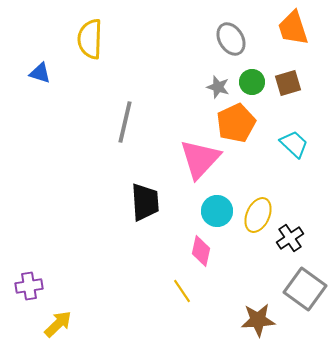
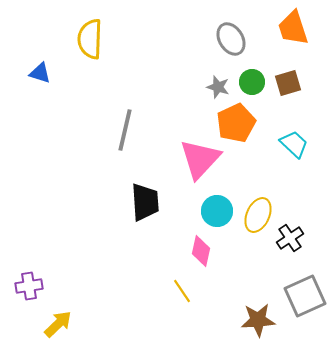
gray line: moved 8 px down
gray square: moved 7 px down; rotated 30 degrees clockwise
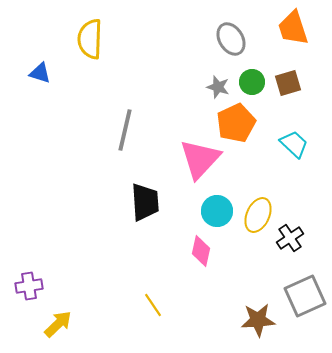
yellow line: moved 29 px left, 14 px down
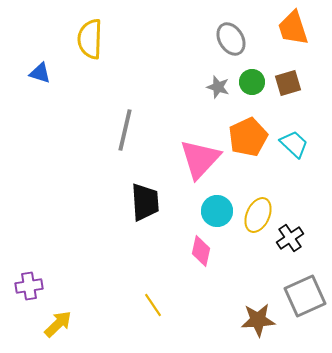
orange pentagon: moved 12 px right, 14 px down
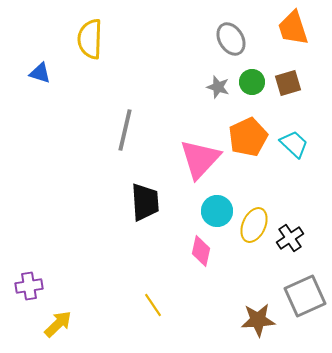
yellow ellipse: moved 4 px left, 10 px down
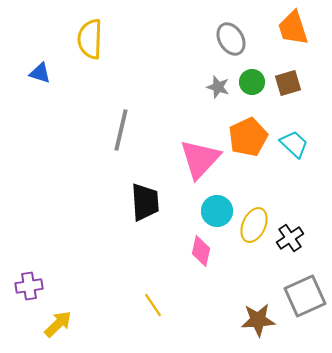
gray line: moved 4 px left
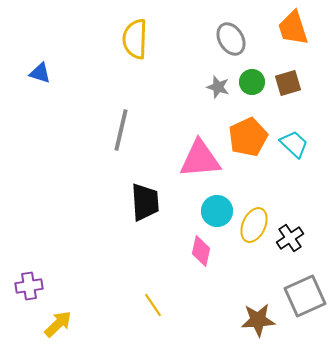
yellow semicircle: moved 45 px right
pink triangle: rotated 42 degrees clockwise
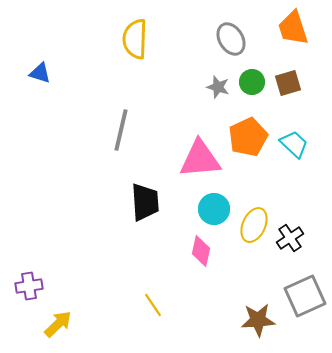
cyan circle: moved 3 px left, 2 px up
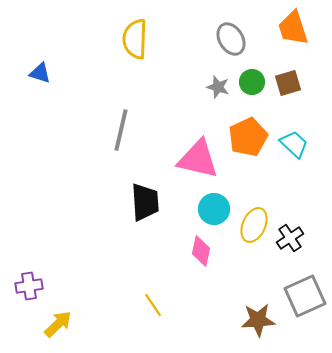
pink triangle: moved 2 px left; rotated 18 degrees clockwise
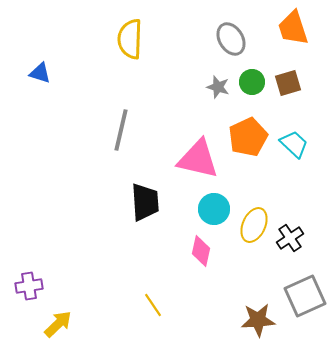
yellow semicircle: moved 5 px left
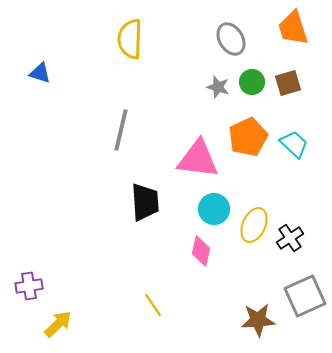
pink triangle: rotated 6 degrees counterclockwise
